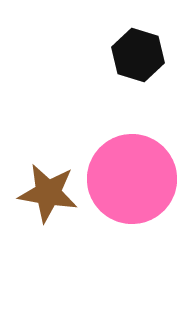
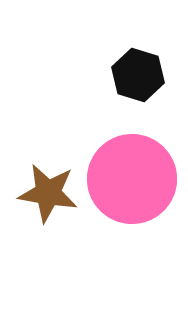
black hexagon: moved 20 px down
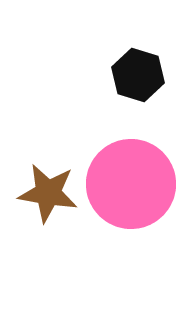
pink circle: moved 1 px left, 5 px down
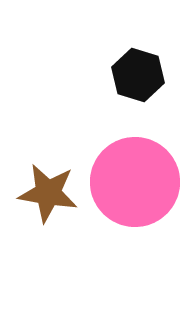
pink circle: moved 4 px right, 2 px up
